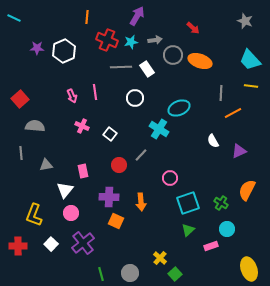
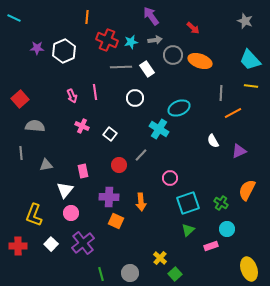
purple arrow at (137, 16): moved 14 px right; rotated 66 degrees counterclockwise
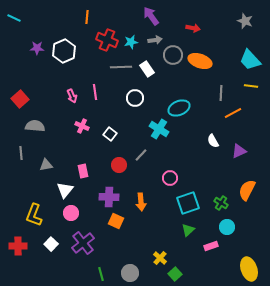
red arrow at (193, 28): rotated 32 degrees counterclockwise
cyan circle at (227, 229): moved 2 px up
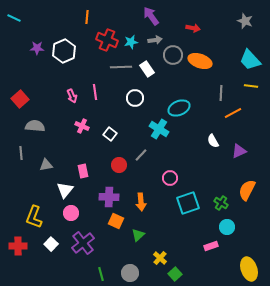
yellow L-shape at (34, 215): moved 2 px down
green triangle at (188, 230): moved 50 px left, 5 px down
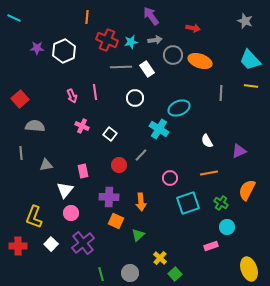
orange line at (233, 113): moved 24 px left, 60 px down; rotated 18 degrees clockwise
white semicircle at (213, 141): moved 6 px left
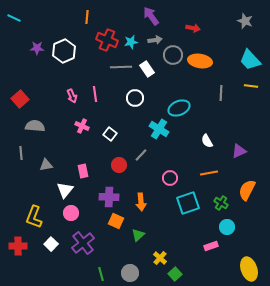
orange ellipse at (200, 61): rotated 10 degrees counterclockwise
pink line at (95, 92): moved 2 px down
